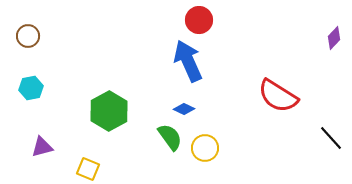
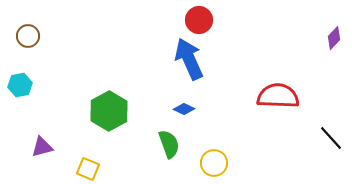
blue arrow: moved 1 px right, 2 px up
cyan hexagon: moved 11 px left, 3 px up
red semicircle: rotated 150 degrees clockwise
green semicircle: moved 1 px left, 7 px down; rotated 16 degrees clockwise
yellow circle: moved 9 px right, 15 px down
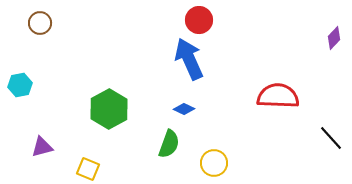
brown circle: moved 12 px right, 13 px up
green hexagon: moved 2 px up
green semicircle: rotated 40 degrees clockwise
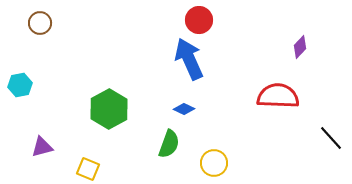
purple diamond: moved 34 px left, 9 px down
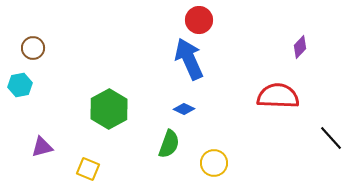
brown circle: moved 7 px left, 25 px down
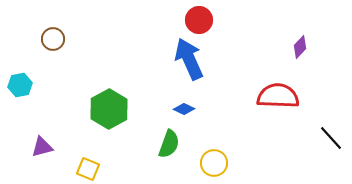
brown circle: moved 20 px right, 9 px up
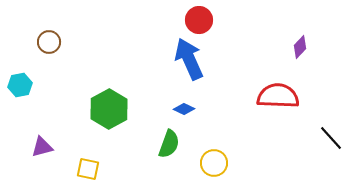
brown circle: moved 4 px left, 3 px down
yellow square: rotated 10 degrees counterclockwise
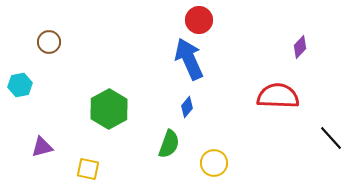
blue diamond: moved 3 px right, 2 px up; rotated 75 degrees counterclockwise
